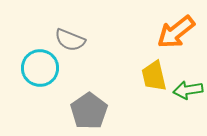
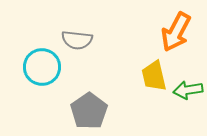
orange arrow: rotated 24 degrees counterclockwise
gray semicircle: moved 7 px right; rotated 16 degrees counterclockwise
cyan circle: moved 2 px right, 1 px up
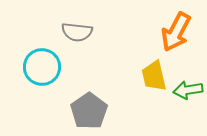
gray semicircle: moved 8 px up
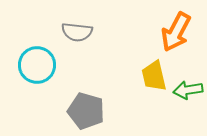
cyan circle: moved 5 px left, 2 px up
gray pentagon: moved 3 px left; rotated 21 degrees counterclockwise
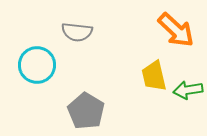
orange arrow: moved 2 px up; rotated 75 degrees counterclockwise
gray pentagon: rotated 15 degrees clockwise
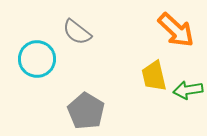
gray semicircle: rotated 32 degrees clockwise
cyan circle: moved 6 px up
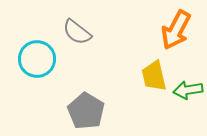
orange arrow: rotated 75 degrees clockwise
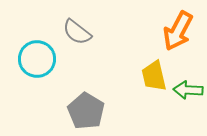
orange arrow: moved 2 px right, 1 px down
green arrow: rotated 12 degrees clockwise
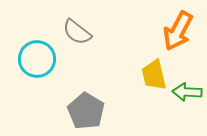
yellow trapezoid: moved 1 px up
green arrow: moved 1 px left, 2 px down
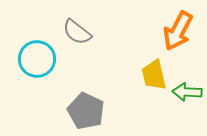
gray pentagon: rotated 6 degrees counterclockwise
